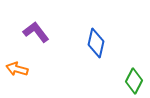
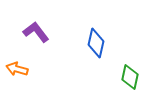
green diamond: moved 4 px left, 4 px up; rotated 15 degrees counterclockwise
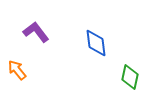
blue diamond: rotated 20 degrees counterclockwise
orange arrow: moved 1 px down; rotated 35 degrees clockwise
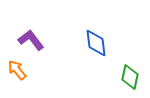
purple L-shape: moved 5 px left, 8 px down
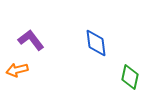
orange arrow: rotated 65 degrees counterclockwise
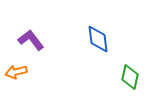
blue diamond: moved 2 px right, 4 px up
orange arrow: moved 1 px left, 2 px down
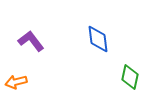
purple L-shape: moved 1 px down
orange arrow: moved 10 px down
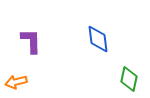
purple L-shape: rotated 36 degrees clockwise
green diamond: moved 1 px left, 2 px down
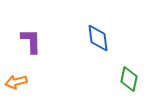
blue diamond: moved 1 px up
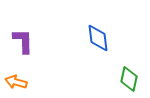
purple L-shape: moved 8 px left
orange arrow: rotated 30 degrees clockwise
